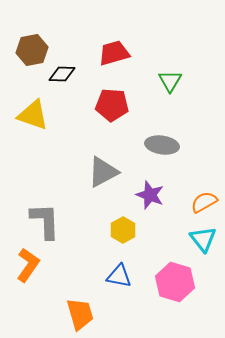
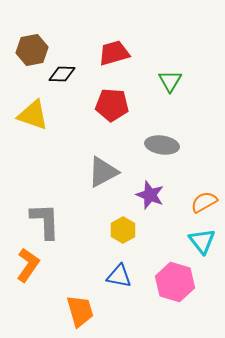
cyan triangle: moved 1 px left, 2 px down
orange trapezoid: moved 3 px up
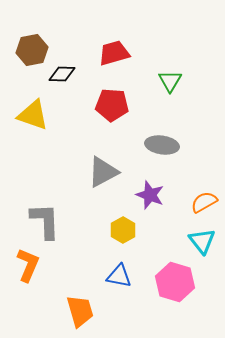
orange L-shape: rotated 12 degrees counterclockwise
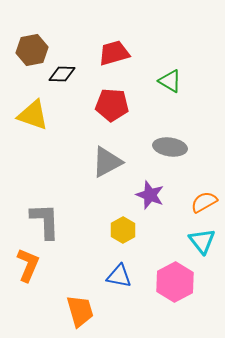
green triangle: rotated 30 degrees counterclockwise
gray ellipse: moved 8 px right, 2 px down
gray triangle: moved 4 px right, 10 px up
pink hexagon: rotated 15 degrees clockwise
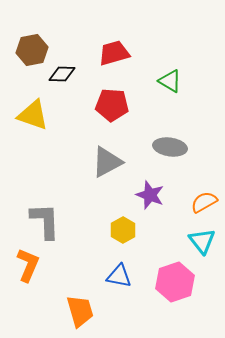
pink hexagon: rotated 9 degrees clockwise
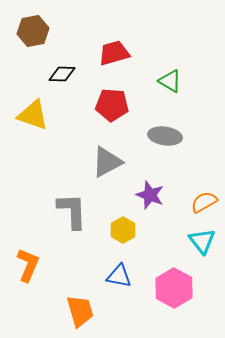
brown hexagon: moved 1 px right, 19 px up
gray ellipse: moved 5 px left, 11 px up
gray L-shape: moved 27 px right, 10 px up
pink hexagon: moved 1 px left, 6 px down; rotated 12 degrees counterclockwise
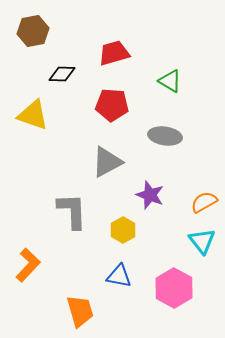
orange L-shape: rotated 20 degrees clockwise
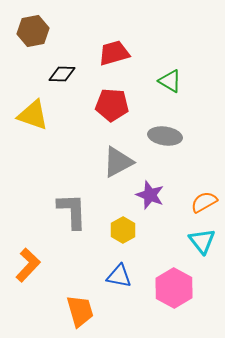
gray triangle: moved 11 px right
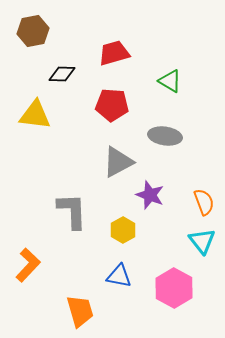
yellow triangle: moved 2 px right; rotated 12 degrees counterclockwise
orange semicircle: rotated 100 degrees clockwise
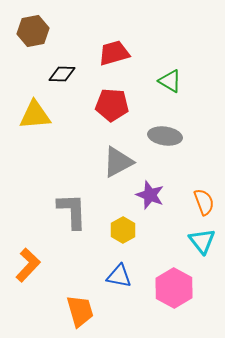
yellow triangle: rotated 12 degrees counterclockwise
